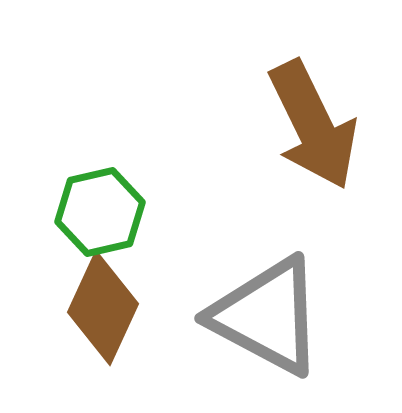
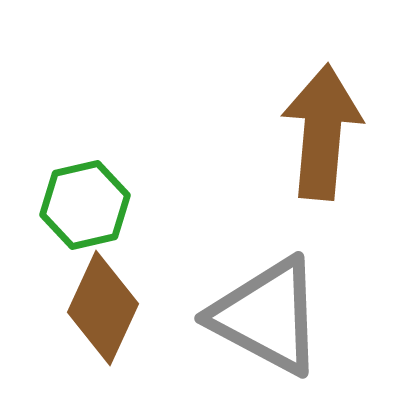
brown arrow: moved 9 px right, 7 px down; rotated 149 degrees counterclockwise
green hexagon: moved 15 px left, 7 px up
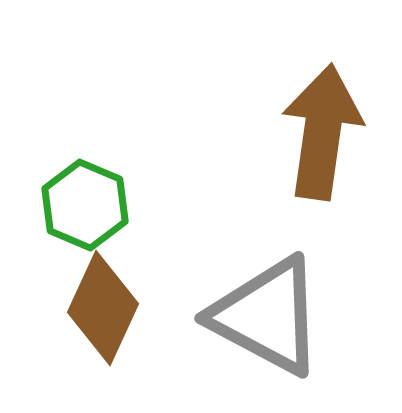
brown arrow: rotated 3 degrees clockwise
green hexagon: rotated 24 degrees counterclockwise
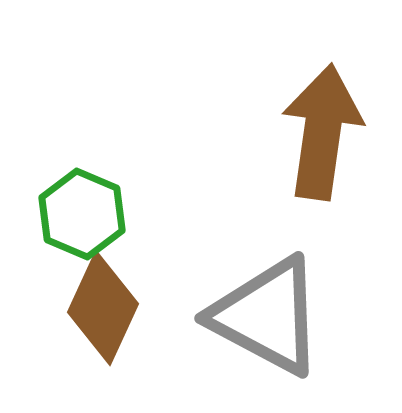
green hexagon: moved 3 px left, 9 px down
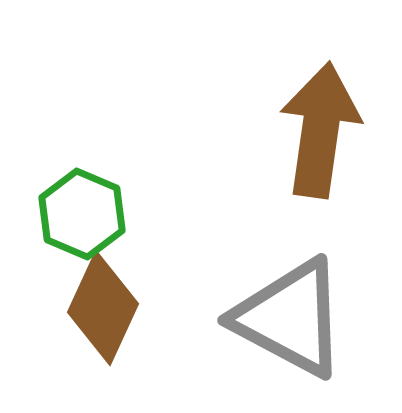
brown arrow: moved 2 px left, 2 px up
gray triangle: moved 23 px right, 2 px down
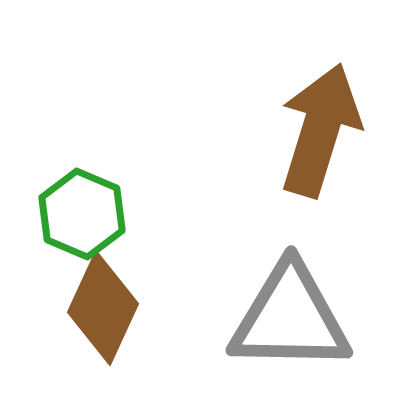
brown arrow: rotated 9 degrees clockwise
gray triangle: rotated 27 degrees counterclockwise
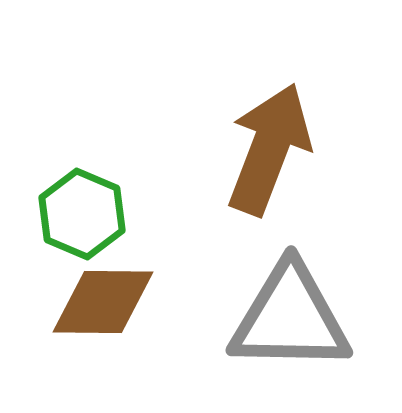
brown arrow: moved 51 px left, 19 px down; rotated 4 degrees clockwise
brown diamond: moved 6 px up; rotated 66 degrees clockwise
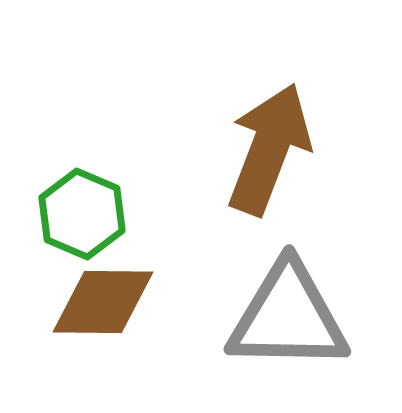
gray triangle: moved 2 px left, 1 px up
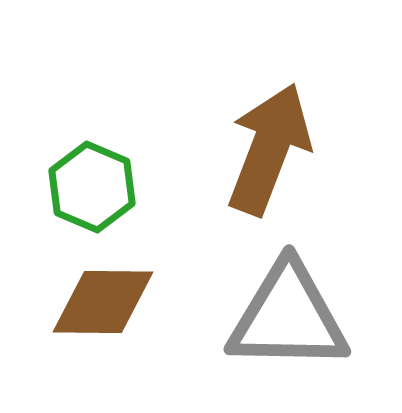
green hexagon: moved 10 px right, 27 px up
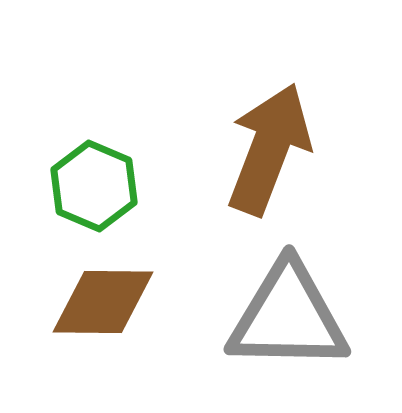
green hexagon: moved 2 px right, 1 px up
